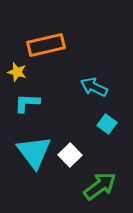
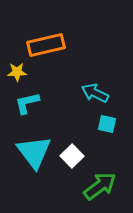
yellow star: rotated 18 degrees counterclockwise
cyan arrow: moved 1 px right, 6 px down
cyan L-shape: rotated 16 degrees counterclockwise
cyan square: rotated 24 degrees counterclockwise
white square: moved 2 px right, 1 px down
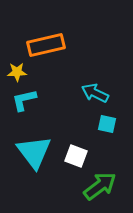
cyan L-shape: moved 3 px left, 3 px up
white square: moved 4 px right; rotated 25 degrees counterclockwise
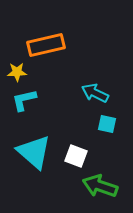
cyan triangle: rotated 12 degrees counterclockwise
green arrow: rotated 124 degrees counterclockwise
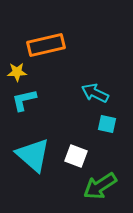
cyan triangle: moved 1 px left, 3 px down
green arrow: rotated 52 degrees counterclockwise
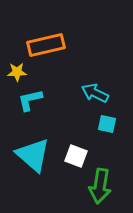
cyan L-shape: moved 6 px right
green arrow: rotated 48 degrees counterclockwise
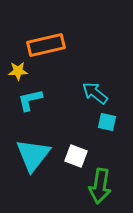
yellow star: moved 1 px right, 1 px up
cyan arrow: rotated 12 degrees clockwise
cyan square: moved 2 px up
cyan triangle: rotated 27 degrees clockwise
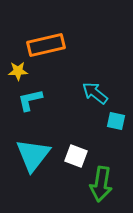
cyan square: moved 9 px right, 1 px up
green arrow: moved 1 px right, 2 px up
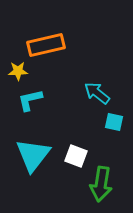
cyan arrow: moved 2 px right
cyan square: moved 2 px left, 1 px down
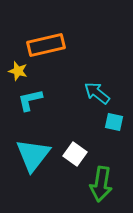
yellow star: rotated 18 degrees clockwise
white square: moved 1 px left, 2 px up; rotated 15 degrees clockwise
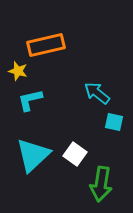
cyan triangle: rotated 9 degrees clockwise
